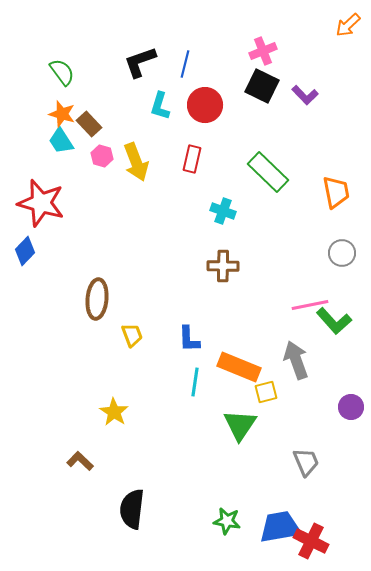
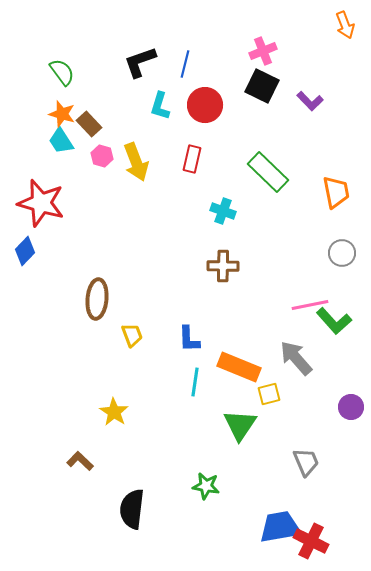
orange arrow: moved 3 px left; rotated 68 degrees counterclockwise
purple L-shape: moved 5 px right, 6 px down
gray arrow: moved 2 px up; rotated 21 degrees counterclockwise
yellow square: moved 3 px right, 2 px down
green star: moved 21 px left, 35 px up
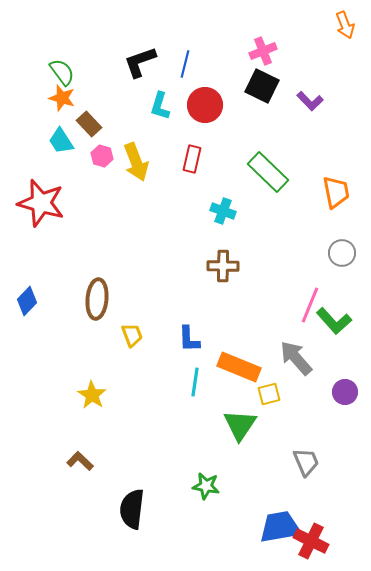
orange star: moved 16 px up
blue diamond: moved 2 px right, 50 px down
pink line: rotated 57 degrees counterclockwise
purple circle: moved 6 px left, 15 px up
yellow star: moved 22 px left, 17 px up
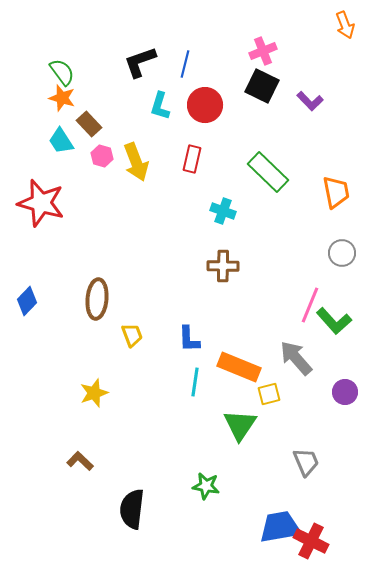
yellow star: moved 2 px right, 2 px up; rotated 20 degrees clockwise
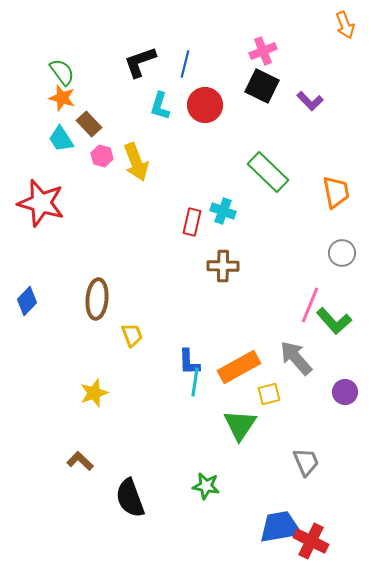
cyan trapezoid: moved 2 px up
red rectangle: moved 63 px down
blue L-shape: moved 23 px down
orange rectangle: rotated 51 degrees counterclockwise
black semicircle: moved 2 px left, 11 px up; rotated 27 degrees counterclockwise
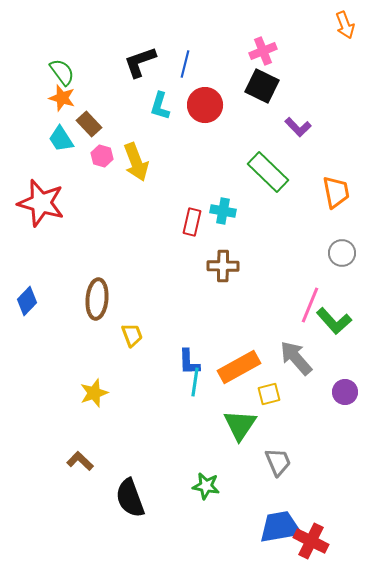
purple L-shape: moved 12 px left, 26 px down
cyan cross: rotated 10 degrees counterclockwise
gray trapezoid: moved 28 px left
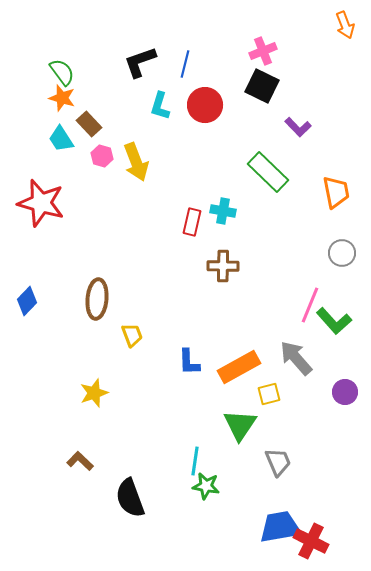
cyan line: moved 79 px down
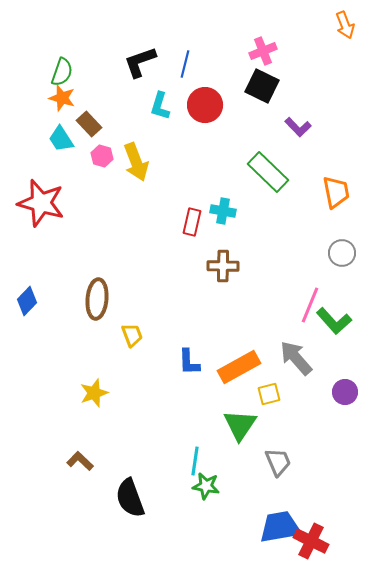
green semicircle: rotated 56 degrees clockwise
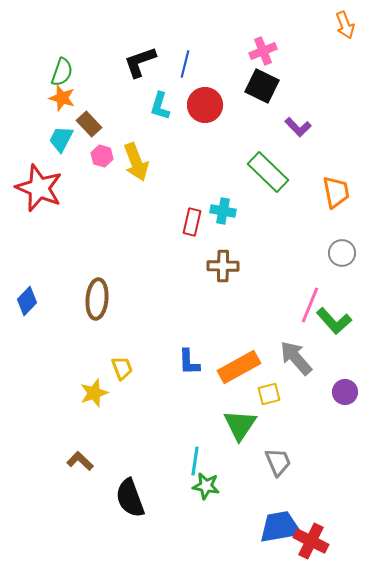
cyan trapezoid: rotated 60 degrees clockwise
red star: moved 2 px left, 15 px up; rotated 6 degrees clockwise
yellow trapezoid: moved 10 px left, 33 px down
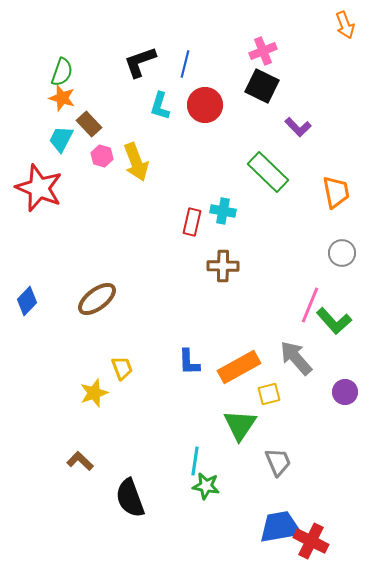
brown ellipse: rotated 48 degrees clockwise
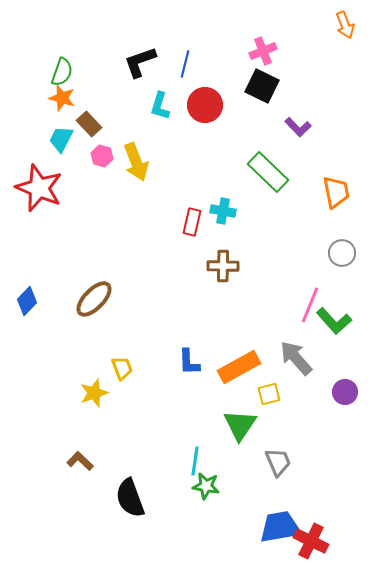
brown ellipse: moved 3 px left; rotated 9 degrees counterclockwise
